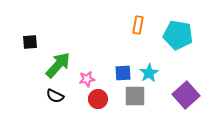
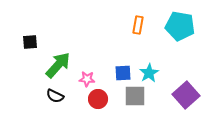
cyan pentagon: moved 2 px right, 9 px up
pink star: rotated 14 degrees clockwise
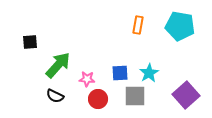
blue square: moved 3 px left
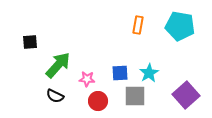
red circle: moved 2 px down
